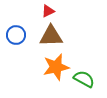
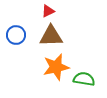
green semicircle: rotated 20 degrees counterclockwise
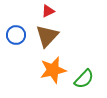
brown triangle: moved 4 px left; rotated 45 degrees counterclockwise
orange star: moved 3 px left, 3 px down
green semicircle: rotated 125 degrees clockwise
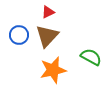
red triangle: moved 1 px down
blue circle: moved 3 px right
green semicircle: moved 7 px right, 22 px up; rotated 105 degrees counterclockwise
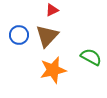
red triangle: moved 4 px right, 2 px up
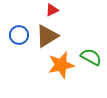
brown triangle: rotated 15 degrees clockwise
orange star: moved 8 px right, 5 px up
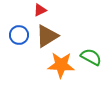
red triangle: moved 12 px left
orange star: rotated 16 degrees clockwise
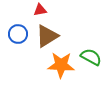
red triangle: rotated 16 degrees clockwise
blue circle: moved 1 px left, 1 px up
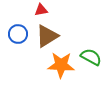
red triangle: moved 1 px right
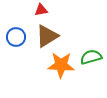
blue circle: moved 2 px left, 3 px down
green semicircle: rotated 45 degrees counterclockwise
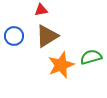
blue circle: moved 2 px left, 1 px up
orange star: rotated 24 degrees counterclockwise
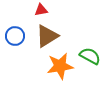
blue circle: moved 1 px right
green semicircle: moved 1 px left, 1 px up; rotated 45 degrees clockwise
orange star: moved 1 px left, 1 px down; rotated 12 degrees clockwise
